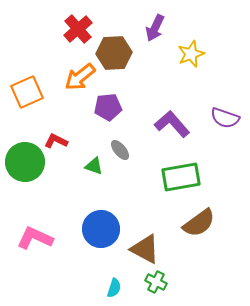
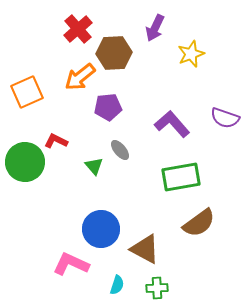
green triangle: rotated 30 degrees clockwise
pink L-shape: moved 36 px right, 26 px down
green cross: moved 1 px right, 6 px down; rotated 30 degrees counterclockwise
cyan semicircle: moved 3 px right, 3 px up
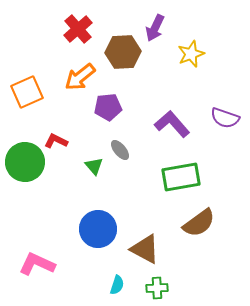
brown hexagon: moved 9 px right, 1 px up
blue circle: moved 3 px left
pink L-shape: moved 34 px left
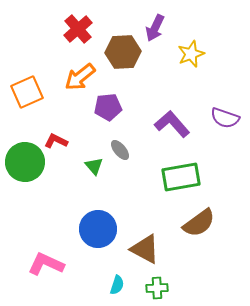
pink L-shape: moved 9 px right
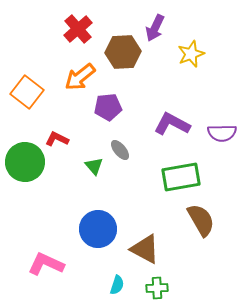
orange square: rotated 28 degrees counterclockwise
purple semicircle: moved 3 px left, 15 px down; rotated 20 degrees counterclockwise
purple L-shape: rotated 21 degrees counterclockwise
red L-shape: moved 1 px right, 2 px up
brown semicircle: moved 2 px right, 3 px up; rotated 84 degrees counterclockwise
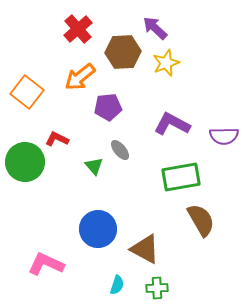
purple arrow: rotated 108 degrees clockwise
yellow star: moved 25 px left, 9 px down
purple semicircle: moved 2 px right, 3 px down
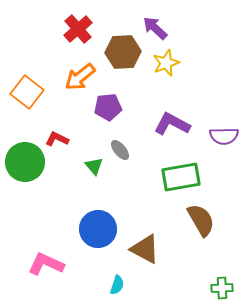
green cross: moved 65 px right
